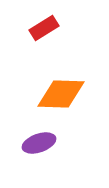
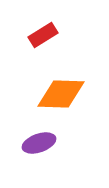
red rectangle: moved 1 px left, 7 px down
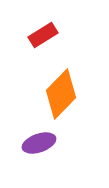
orange diamond: rotated 48 degrees counterclockwise
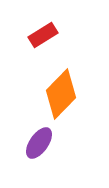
purple ellipse: rotated 36 degrees counterclockwise
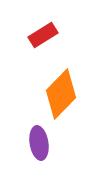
purple ellipse: rotated 44 degrees counterclockwise
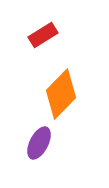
purple ellipse: rotated 36 degrees clockwise
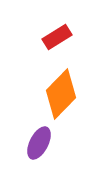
red rectangle: moved 14 px right, 2 px down
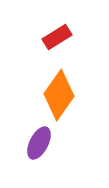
orange diamond: moved 2 px left, 1 px down; rotated 9 degrees counterclockwise
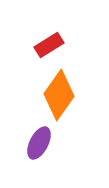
red rectangle: moved 8 px left, 8 px down
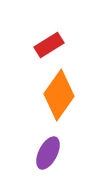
purple ellipse: moved 9 px right, 10 px down
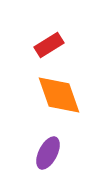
orange diamond: rotated 54 degrees counterclockwise
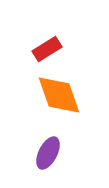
red rectangle: moved 2 px left, 4 px down
